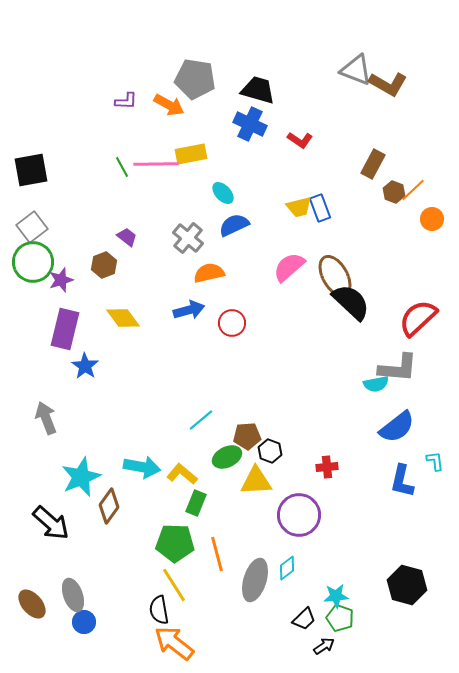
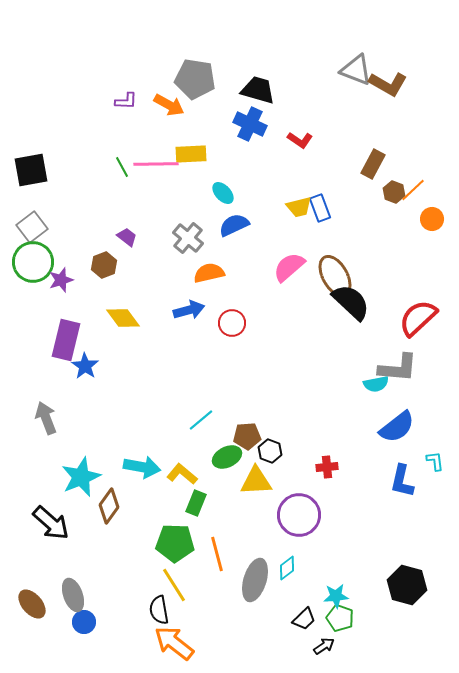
yellow rectangle at (191, 154): rotated 8 degrees clockwise
purple rectangle at (65, 329): moved 1 px right, 11 px down
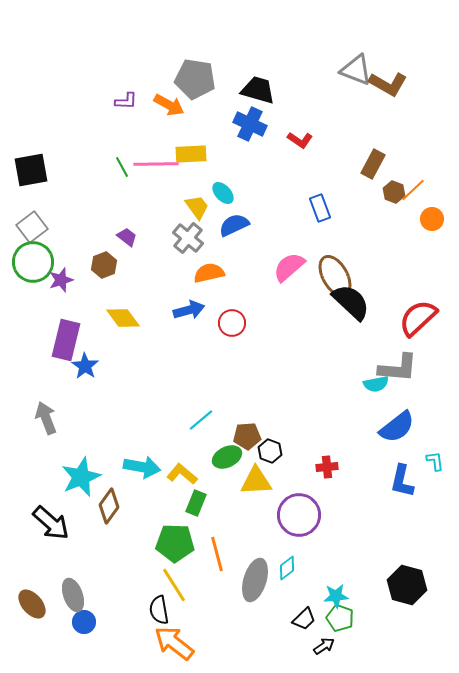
yellow trapezoid at (299, 207): moved 102 px left; rotated 112 degrees counterclockwise
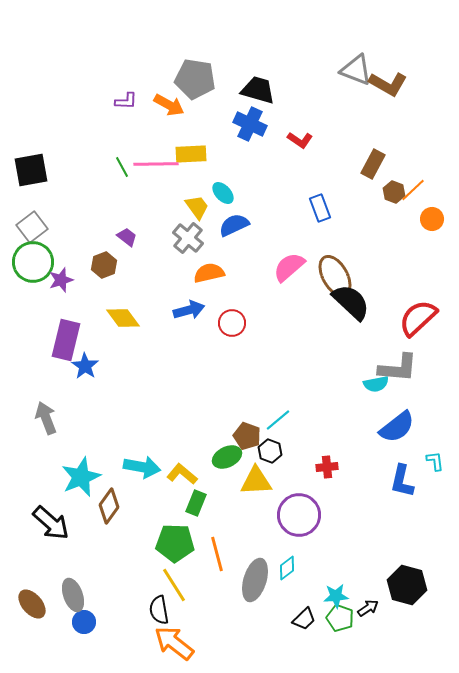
cyan line at (201, 420): moved 77 px right
brown pentagon at (247, 436): rotated 24 degrees clockwise
black arrow at (324, 646): moved 44 px right, 38 px up
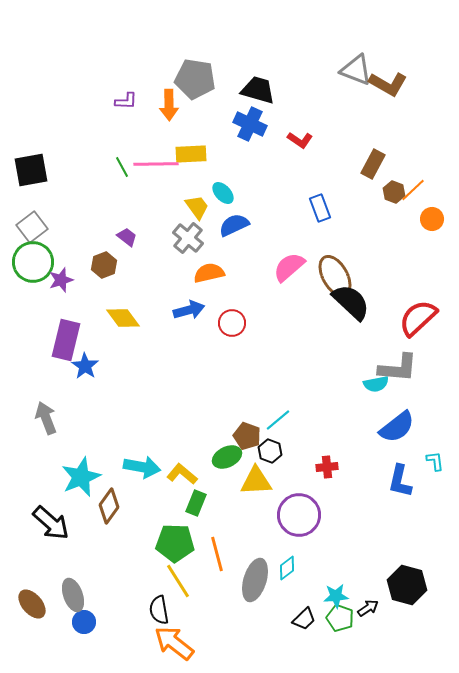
orange arrow at (169, 105): rotated 60 degrees clockwise
blue L-shape at (402, 481): moved 2 px left
yellow line at (174, 585): moved 4 px right, 4 px up
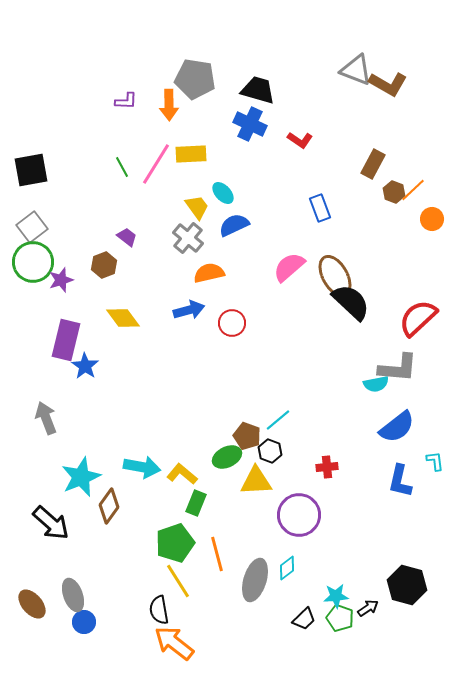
pink line at (156, 164): rotated 57 degrees counterclockwise
green pentagon at (175, 543): rotated 21 degrees counterclockwise
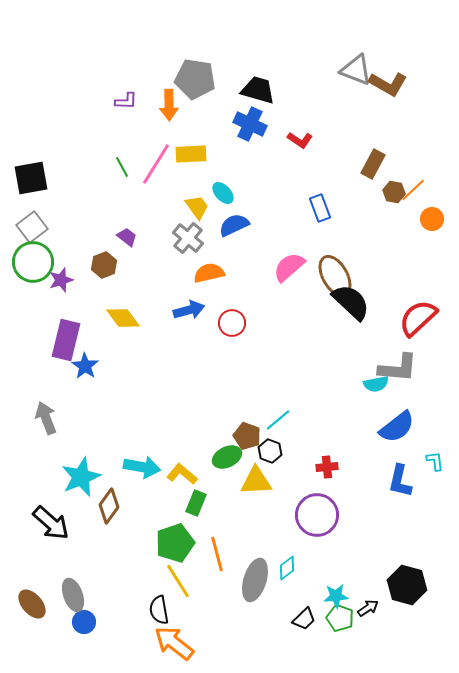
black square at (31, 170): moved 8 px down
brown hexagon at (394, 192): rotated 10 degrees counterclockwise
purple circle at (299, 515): moved 18 px right
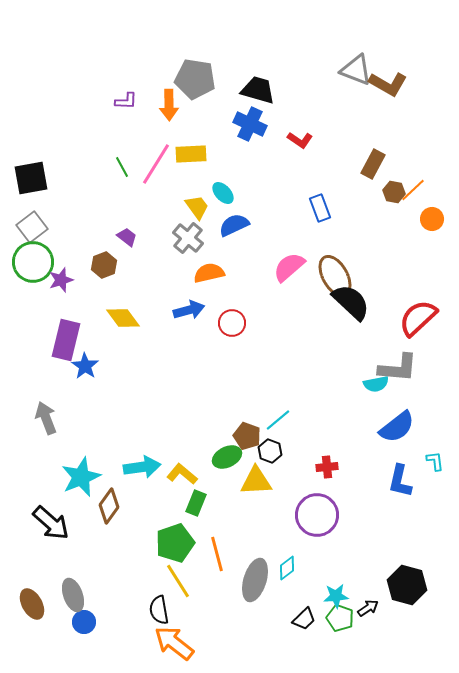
cyan arrow at (142, 467): rotated 18 degrees counterclockwise
brown ellipse at (32, 604): rotated 12 degrees clockwise
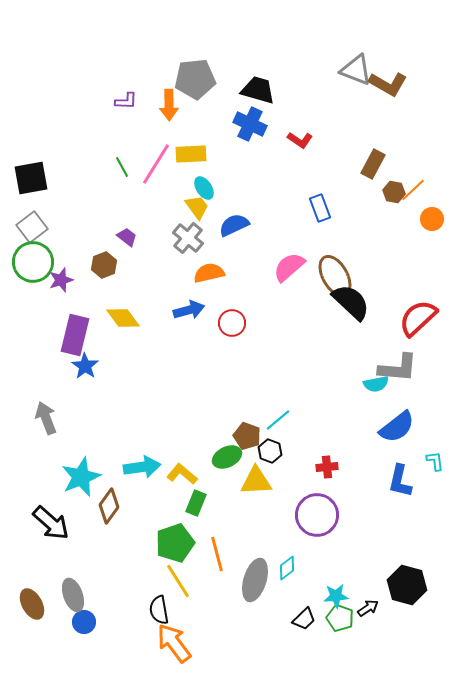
gray pentagon at (195, 79): rotated 15 degrees counterclockwise
cyan ellipse at (223, 193): moved 19 px left, 5 px up; rotated 10 degrees clockwise
purple rectangle at (66, 340): moved 9 px right, 5 px up
orange arrow at (174, 643): rotated 15 degrees clockwise
